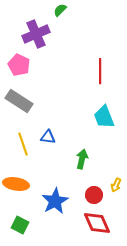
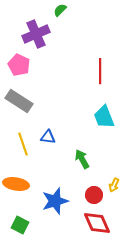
green arrow: rotated 42 degrees counterclockwise
yellow arrow: moved 2 px left
blue star: rotated 12 degrees clockwise
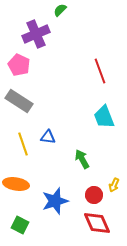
red line: rotated 20 degrees counterclockwise
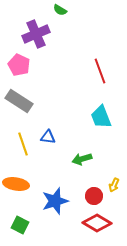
green semicircle: rotated 104 degrees counterclockwise
cyan trapezoid: moved 3 px left
green arrow: rotated 78 degrees counterclockwise
red circle: moved 1 px down
red diamond: rotated 36 degrees counterclockwise
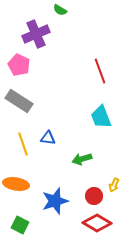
blue triangle: moved 1 px down
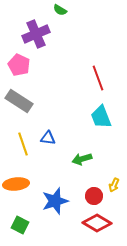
red line: moved 2 px left, 7 px down
orange ellipse: rotated 15 degrees counterclockwise
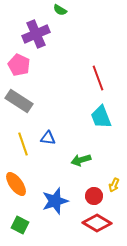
green arrow: moved 1 px left, 1 px down
orange ellipse: rotated 60 degrees clockwise
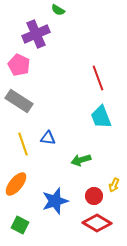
green semicircle: moved 2 px left
orange ellipse: rotated 75 degrees clockwise
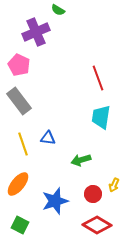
purple cross: moved 2 px up
gray rectangle: rotated 20 degrees clockwise
cyan trapezoid: rotated 30 degrees clockwise
orange ellipse: moved 2 px right
red circle: moved 1 px left, 2 px up
red diamond: moved 2 px down
